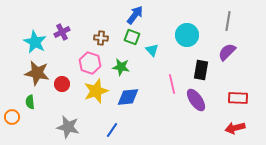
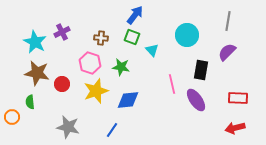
blue diamond: moved 3 px down
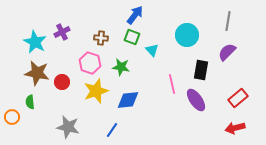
red circle: moved 2 px up
red rectangle: rotated 42 degrees counterclockwise
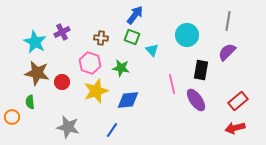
green star: moved 1 px down
red rectangle: moved 3 px down
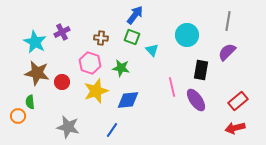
pink line: moved 3 px down
orange circle: moved 6 px right, 1 px up
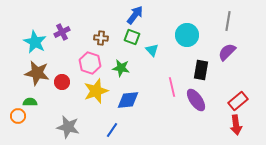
green semicircle: rotated 96 degrees clockwise
red arrow: moved 1 px right, 3 px up; rotated 84 degrees counterclockwise
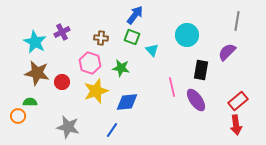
gray line: moved 9 px right
blue diamond: moved 1 px left, 2 px down
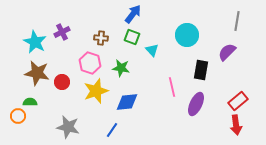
blue arrow: moved 2 px left, 1 px up
purple ellipse: moved 4 px down; rotated 60 degrees clockwise
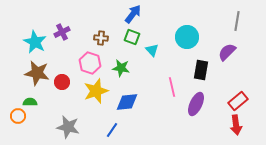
cyan circle: moved 2 px down
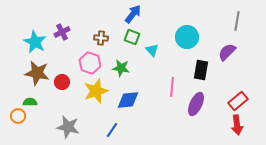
pink line: rotated 18 degrees clockwise
blue diamond: moved 1 px right, 2 px up
red arrow: moved 1 px right
